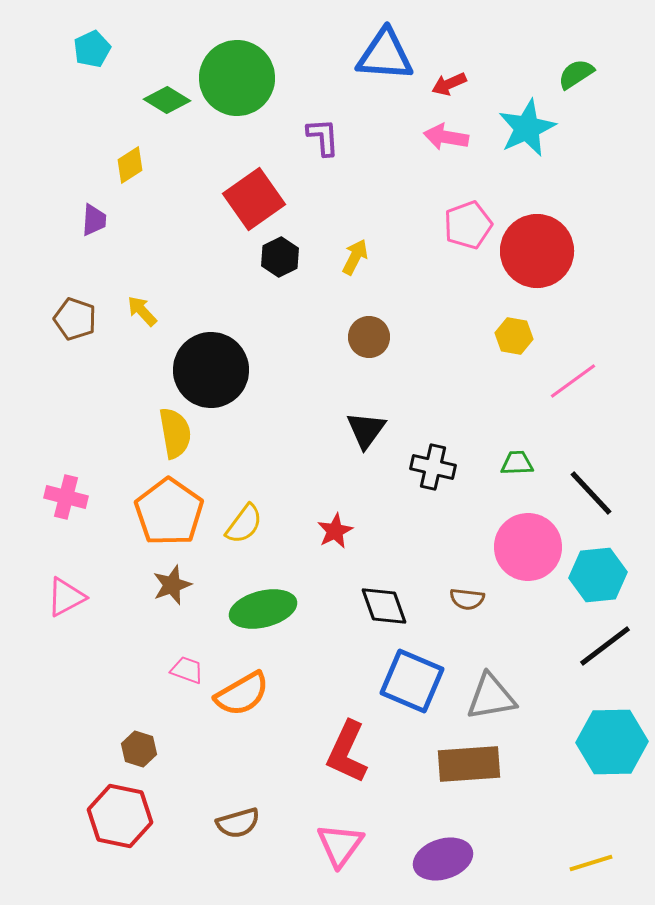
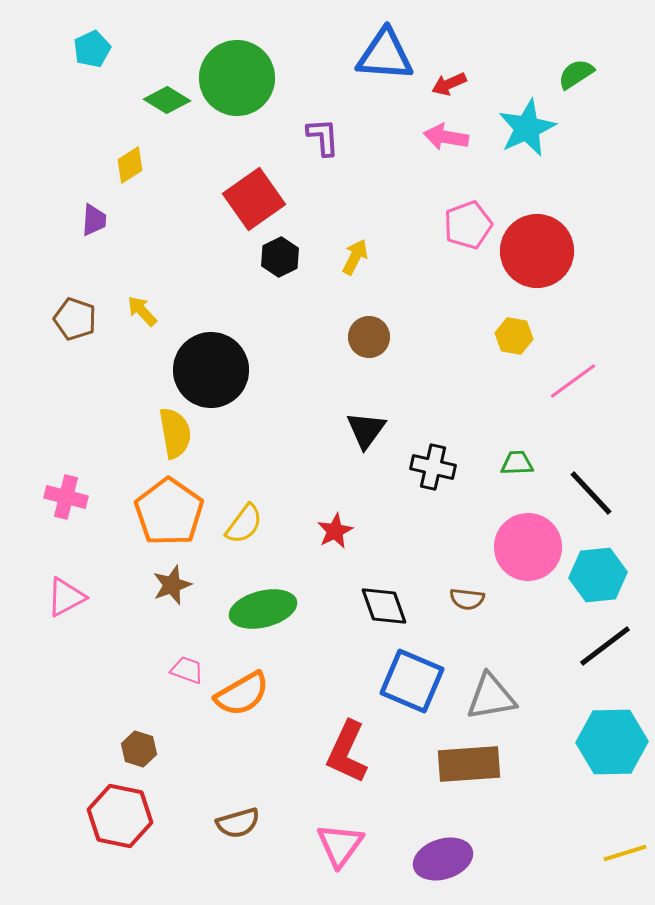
yellow line at (591, 863): moved 34 px right, 10 px up
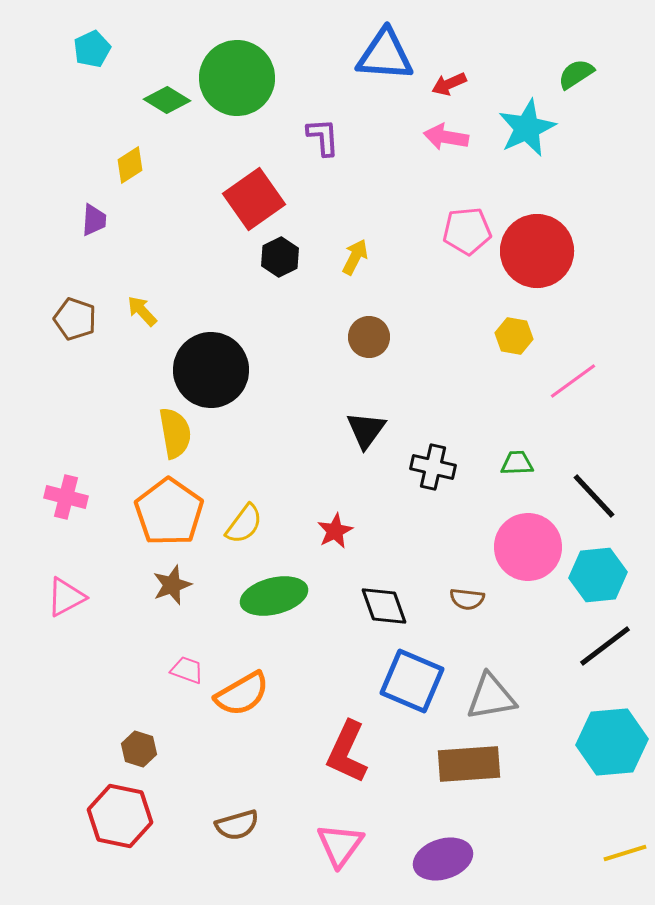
pink pentagon at (468, 225): moved 1 px left, 6 px down; rotated 15 degrees clockwise
black line at (591, 493): moved 3 px right, 3 px down
green ellipse at (263, 609): moved 11 px right, 13 px up
cyan hexagon at (612, 742): rotated 4 degrees counterclockwise
brown semicircle at (238, 823): moved 1 px left, 2 px down
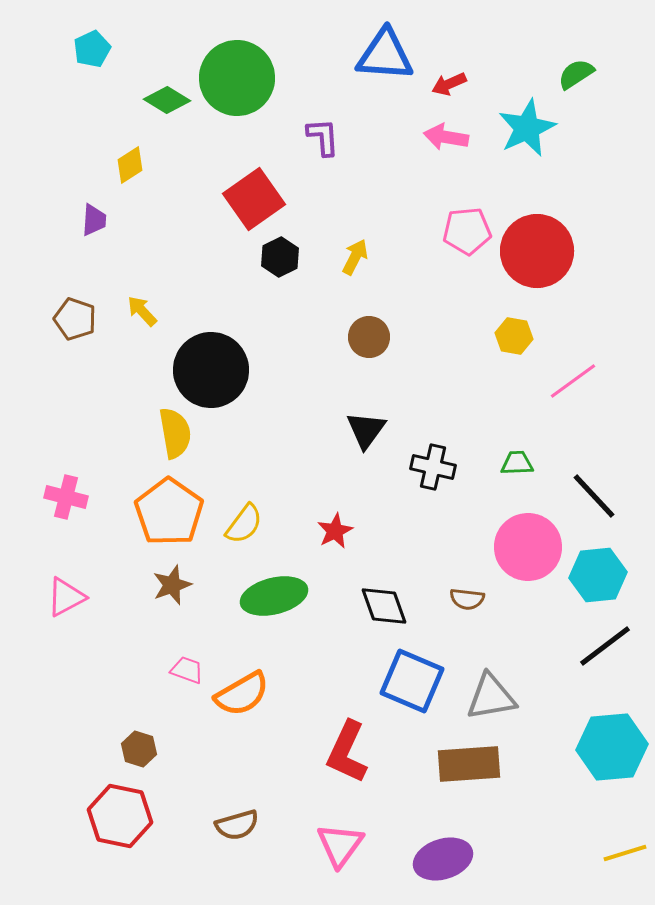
cyan hexagon at (612, 742): moved 5 px down
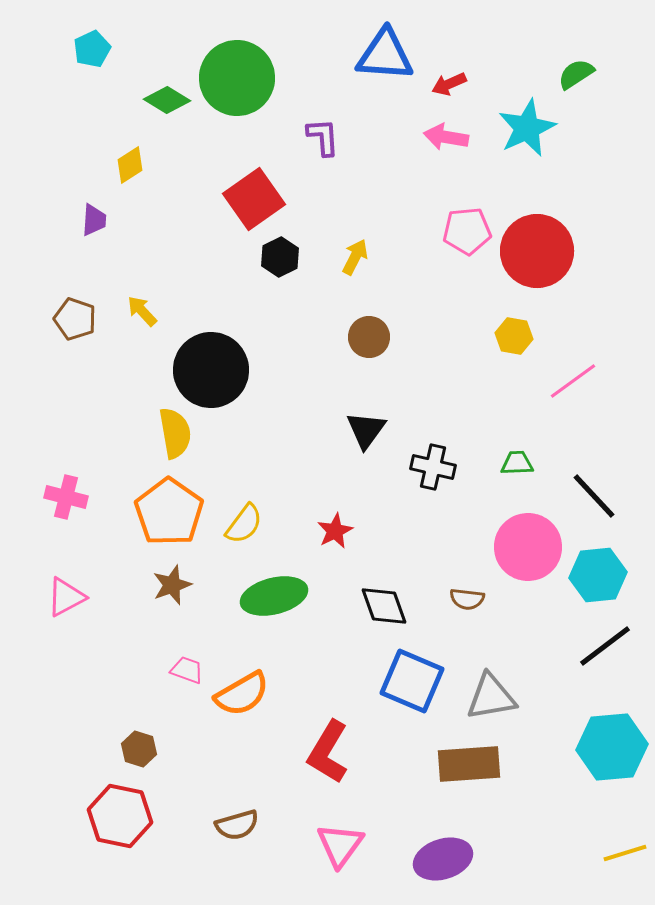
red L-shape at (347, 752): moved 19 px left; rotated 6 degrees clockwise
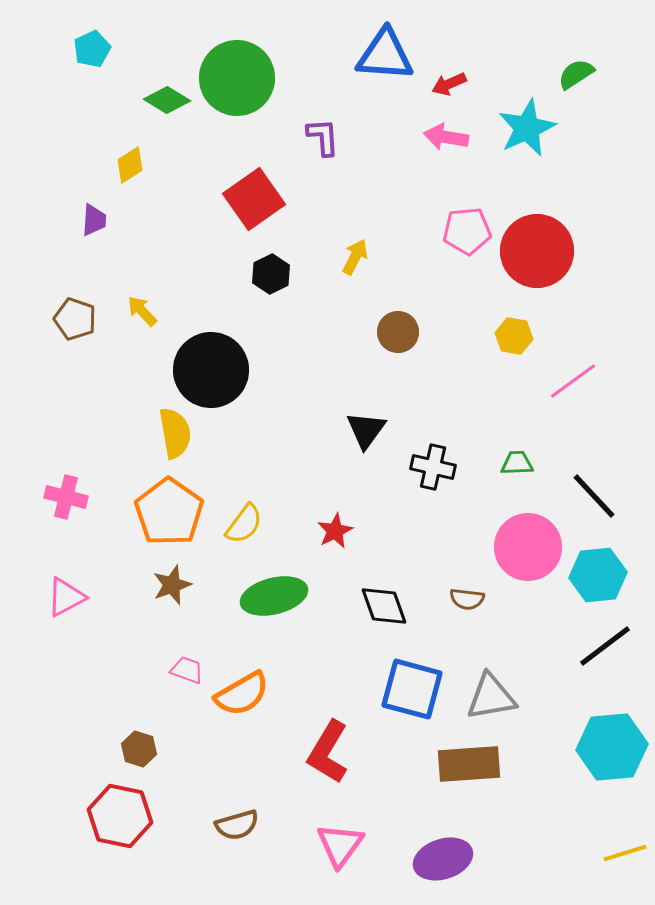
black hexagon at (280, 257): moved 9 px left, 17 px down
brown circle at (369, 337): moved 29 px right, 5 px up
blue square at (412, 681): moved 8 px down; rotated 8 degrees counterclockwise
